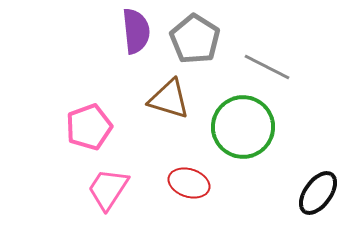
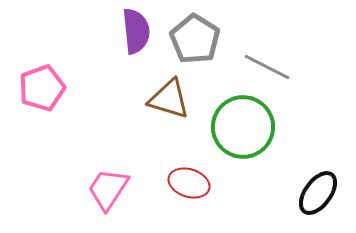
pink pentagon: moved 47 px left, 39 px up
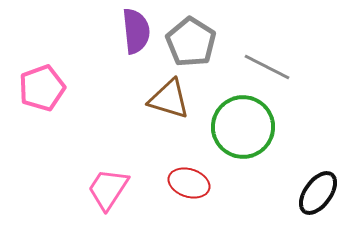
gray pentagon: moved 4 px left, 3 px down
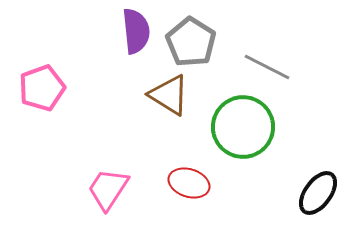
brown triangle: moved 4 px up; rotated 15 degrees clockwise
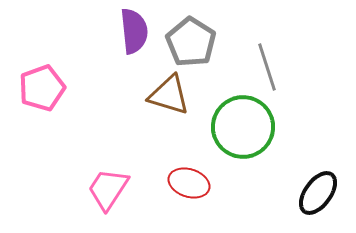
purple semicircle: moved 2 px left
gray line: rotated 45 degrees clockwise
brown triangle: rotated 15 degrees counterclockwise
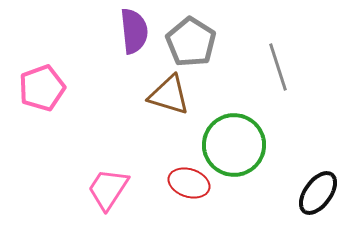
gray line: moved 11 px right
green circle: moved 9 px left, 18 px down
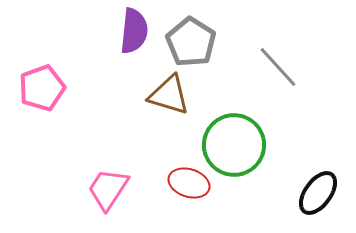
purple semicircle: rotated 12 degrees clockwise
gray line: rotated 24 degrees counterclockwise
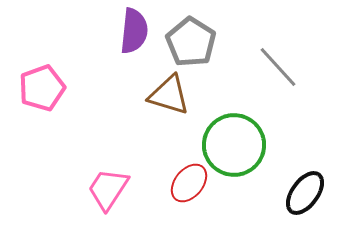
red ellipse: rotated 69 degrees counterclockwise
black ellipse: moved 13 px left
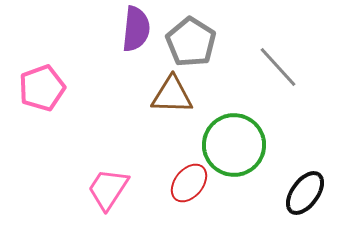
purple semicircle: moved 2 px right, 2 px up
brown triangle: moved 3 px right; rotated 15 degrees counterclockwise
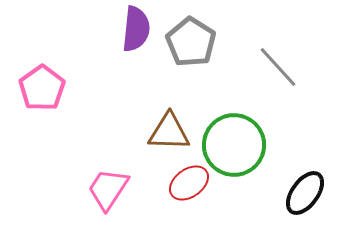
pink pentagon: rotated 15 degrees counterclockwise
brown triangle: moved 3 px left, 37 px down
red ellipse: rotated 15 degrees clockwise
